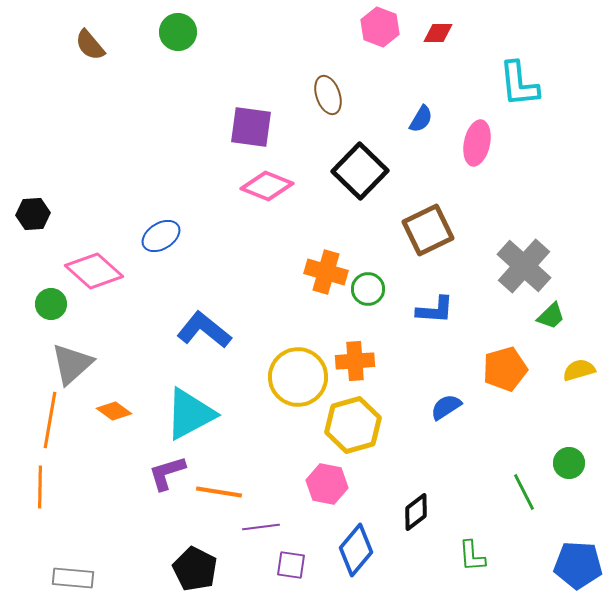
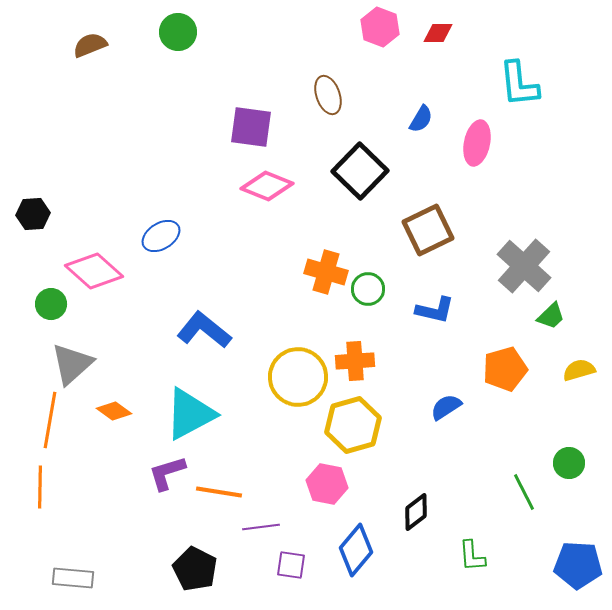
brown semicircle at (90, 45): rotated 108 degrees clockwise
blue L-shape at (435, 310): rotated 9 degrees clockwise
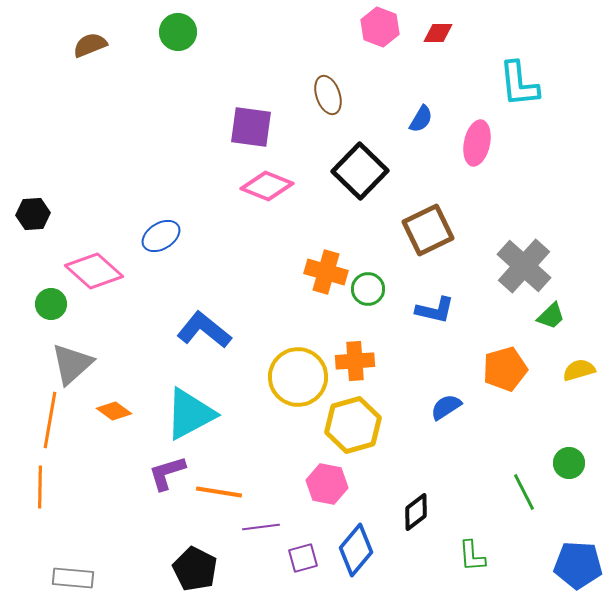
purple square at (291, 565): moved 12 px right, 7 px up; rotated 24 degrees counterclockwise
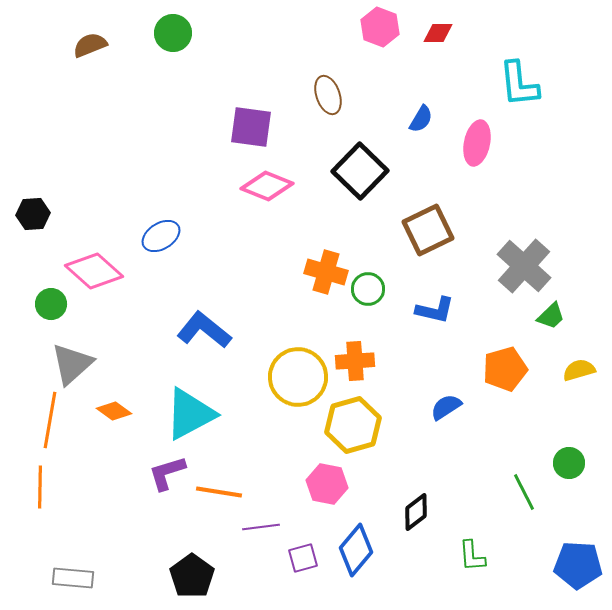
green circle at (178, 32): moved 5 px left, 1 px down
black pentagon at (195, 569): moved 3 px left, 7 px down; rotated 9 degrees clockwise
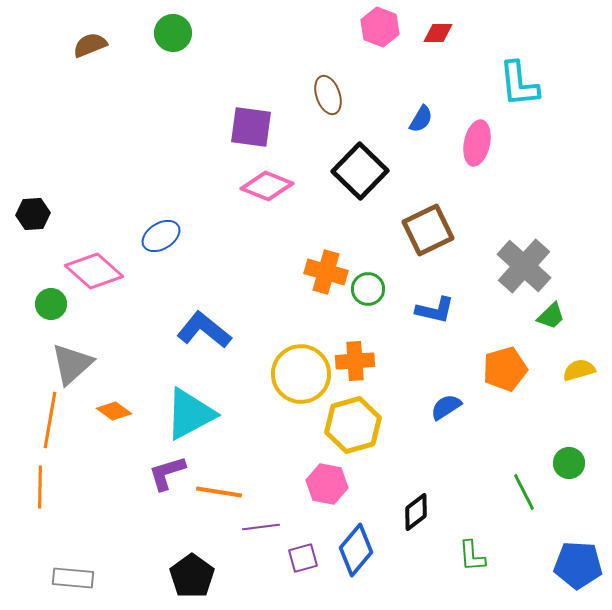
yellow circle at (298, 377): moved 3 px right, 3 px up
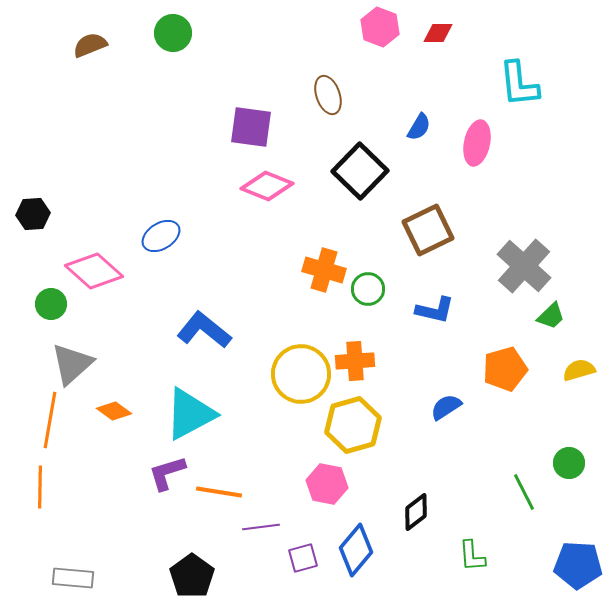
blue semicircle at (421, 119): moved 2 px left, 8 px down
orange cross at (326, 272): moved 2 px left, 2 px up
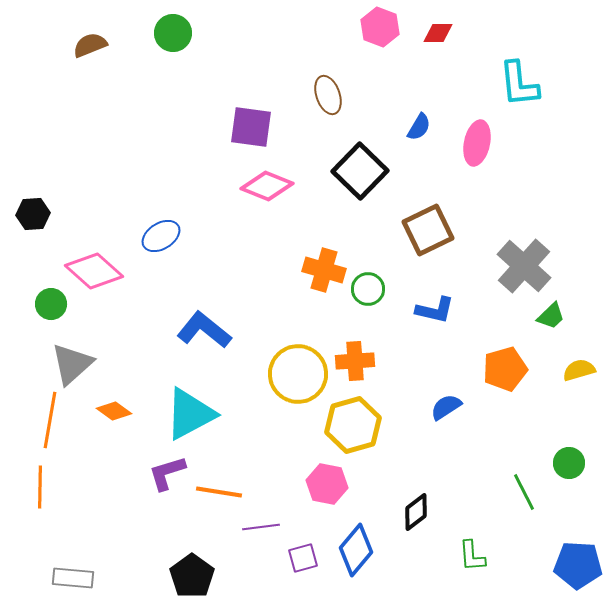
yellow circle at (301, 374): moved 3 px left
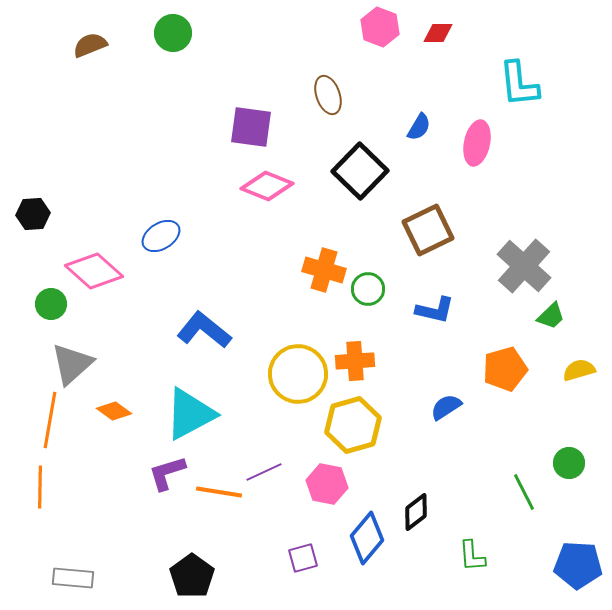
purple line at (261, 527): moved 3 px right, 55 px up; rotated 18 degrees counterclockwise
blue diamond at (356, 550): moved 11 px right, 12 px up
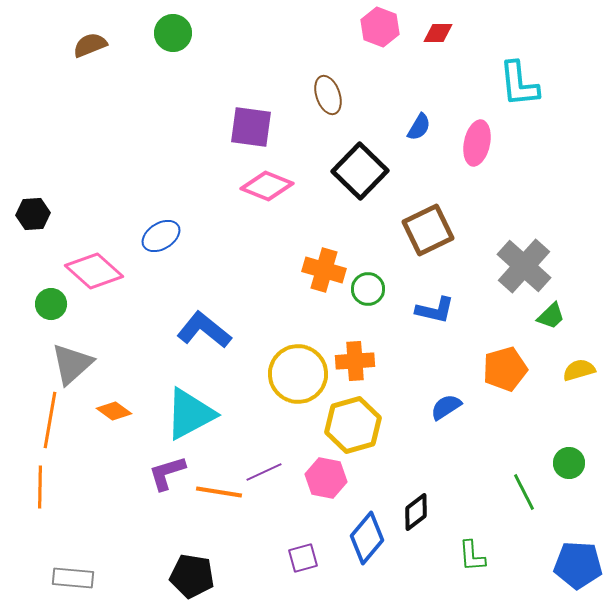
pink hexagon at (327, 484): moved 1 px left, 6 px up
black pentagon at (192, 576): rotated 27 degrees counterclockwise
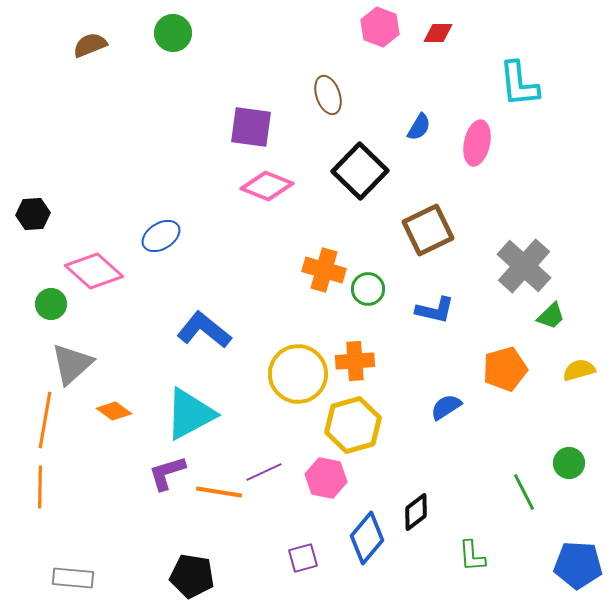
orange line at (50, 420): moved 5 px left
